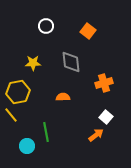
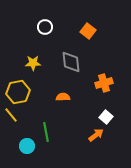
white circle: moved 1 px left, 1 px down
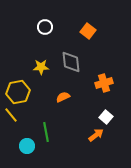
yellow star: moved 8 px right, 4 px down
orange semicircle: rotated 24 degrees counterclockwise
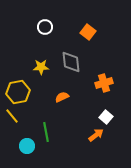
orange square: moved 1 px down
orange semicircle: moved 1 px left
yellow line: moved 1 px right, 1 px down
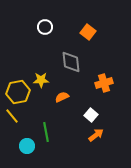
yellow star: moved 13 px down
white square: moved 15 px left, 2 px up
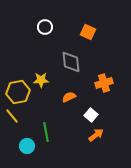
orange square: rotated 14 degrees counterclockwise
orange semicircle: moved 7 px right
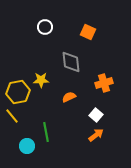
white square: moved 5 px right
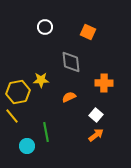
orange cross: rotated 18 degrees clockwise
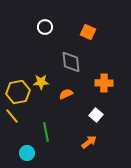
yellow star: moved 2 px down
orange semicircle: moved 3 px left, 3 px up
orange arrow: moved 7 px left, 7 px down
cyan circle: moved 7 px down
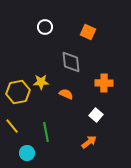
orange semicircle: rotated 48 degrees clockwise
yellow line: moved 10 px down
